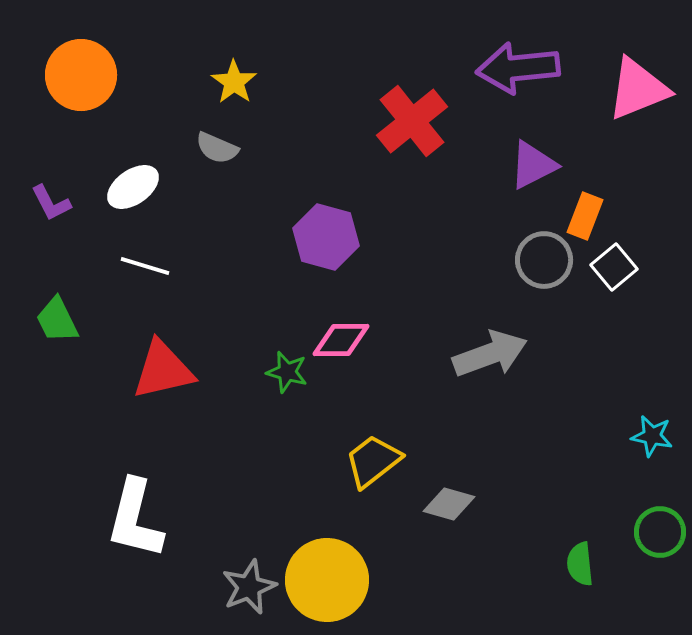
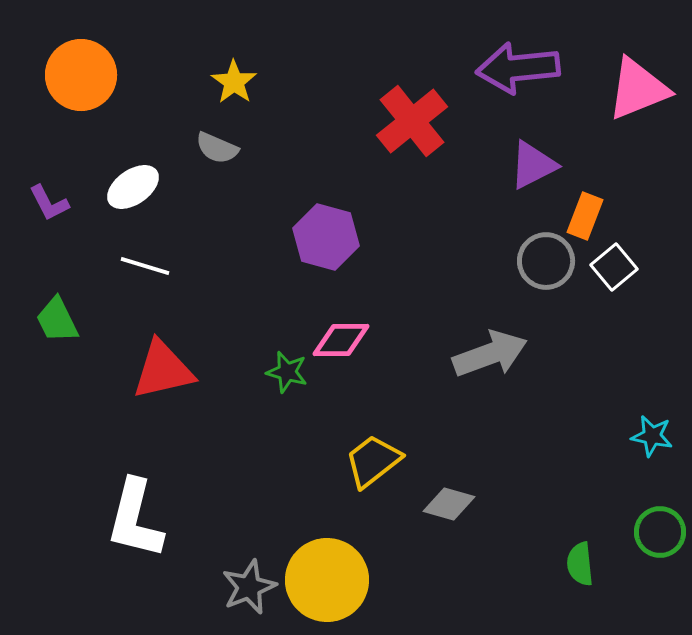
purple L-shape: moved 2 px left
gray circle: moved 2 px right, 1 px down
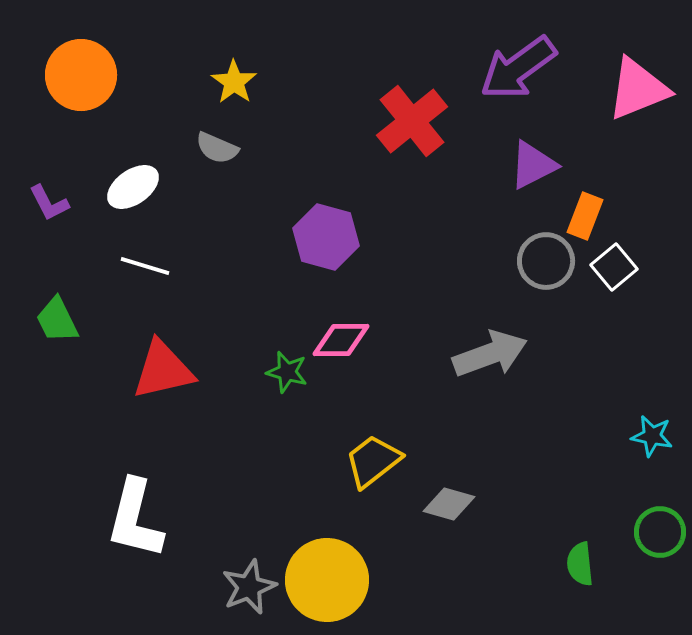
purple arrow: rotated 30 degrees counterclockwise
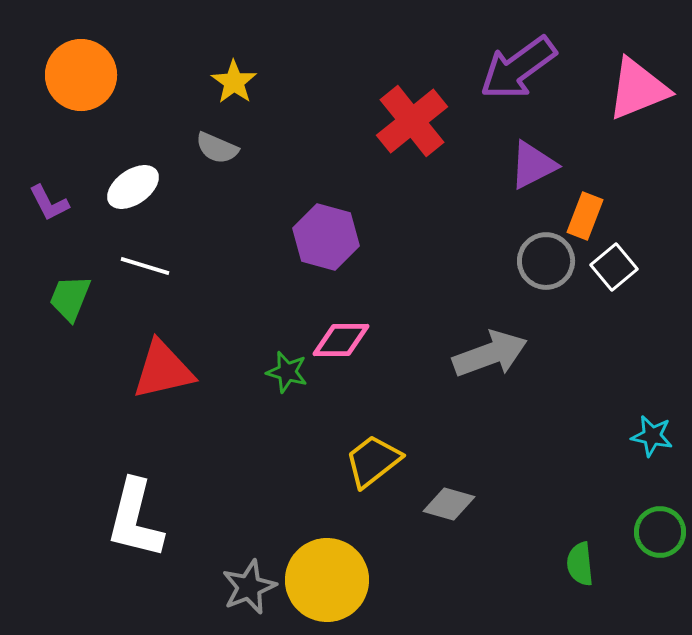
green trapezoid: moved 13 px right, 22 px up; rotated 48 degrees clockwise
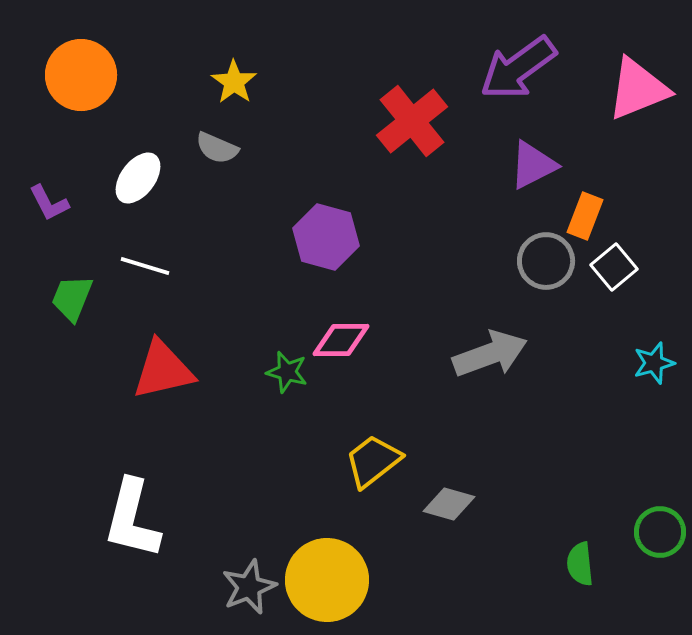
white ellipse: moved 5 px right, 9 px up; rotated 18 degrees counterclockwise
green trapezoid: moved 2 px right
cyan star: moved 2 px right, 73 px up; rotated 27 degrees counterclockwise
white L-shape: moved 3 px left
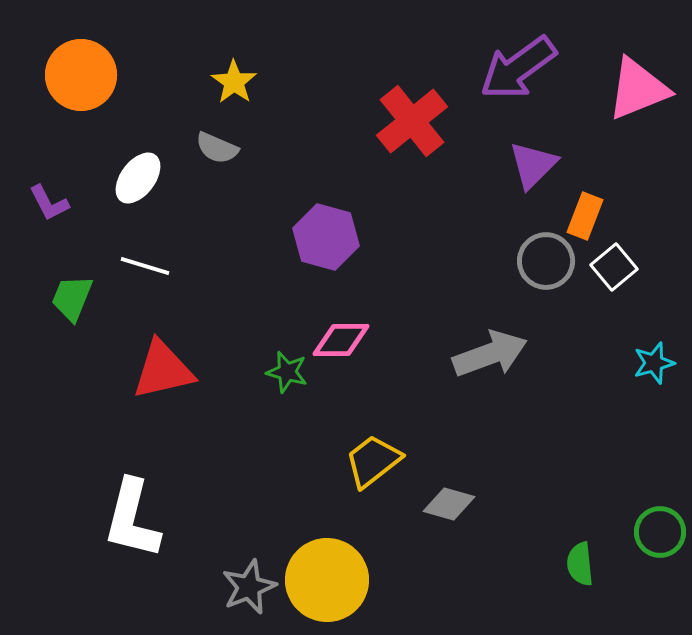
purple triangle: rotated 18 degrees counterclockwise
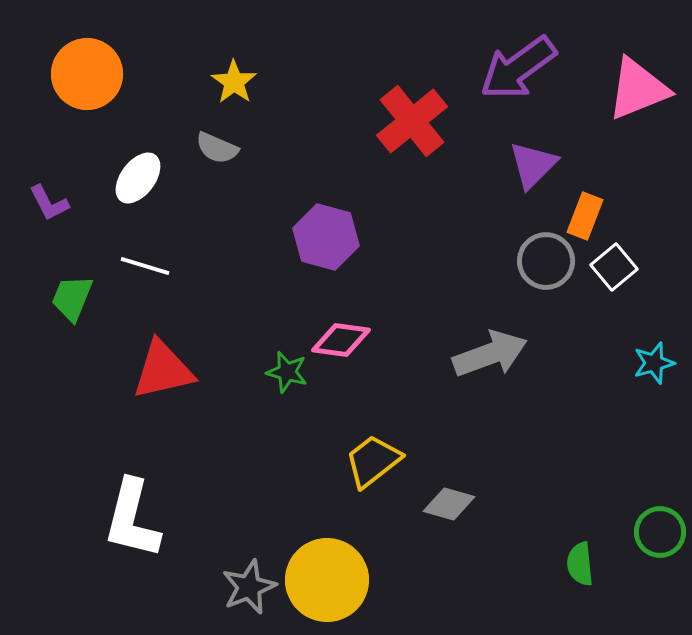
orange circle: moved 6 px right, 1 px up
pink diamond: rotated 8 degrees clockwise
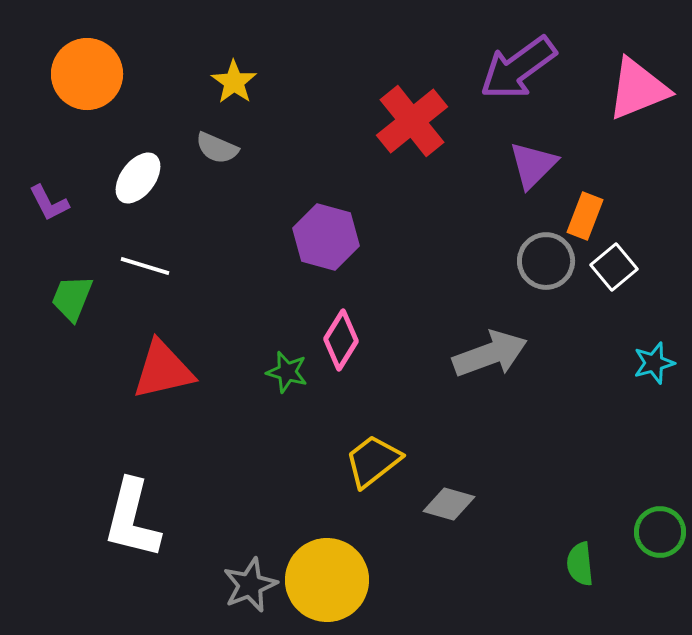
pink diamond: rotated 66 degrees counterclockwise
gray star: moved 1 px right, 2 px up
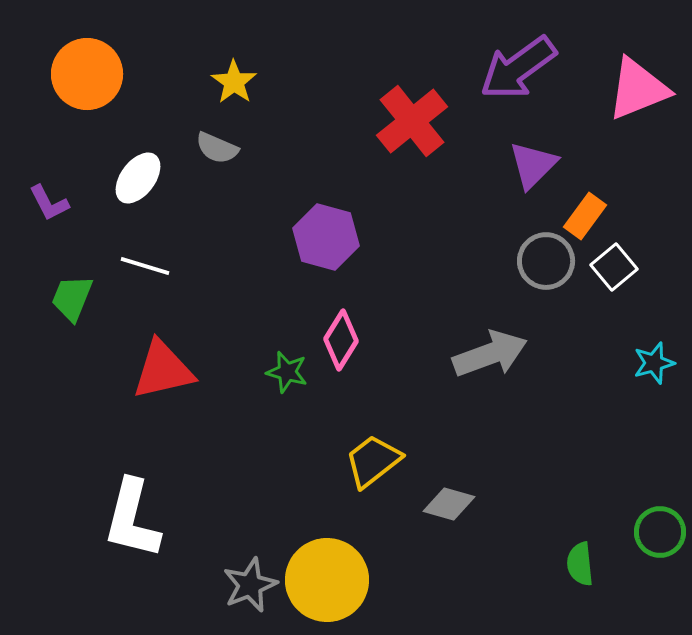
orange rectangle: rotated 15 degrees clockwise
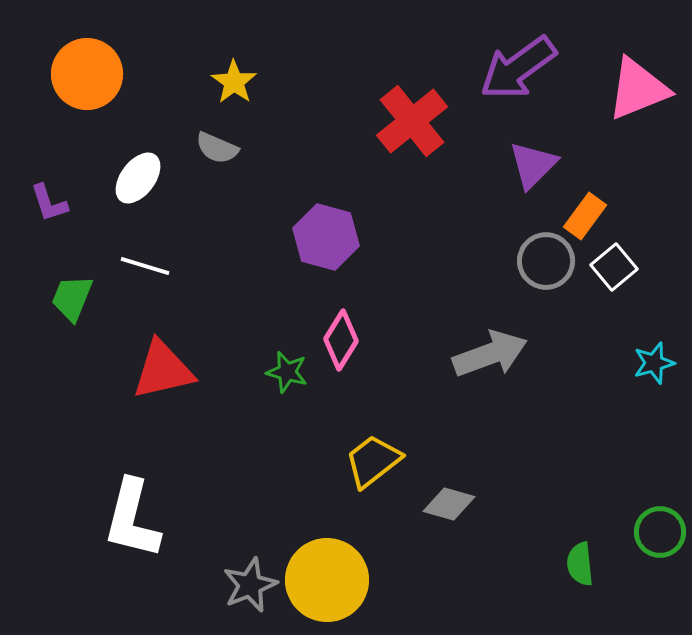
purple L-shape: rotated 9 degrees clockwise
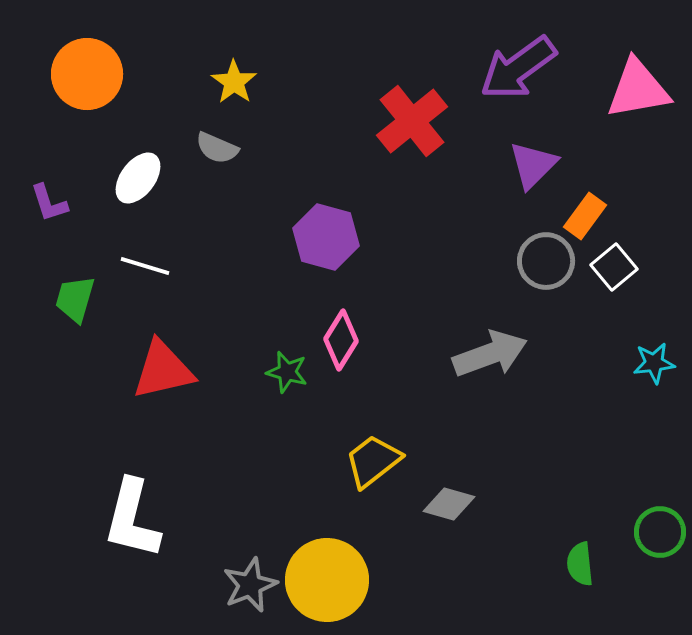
pink triangle: rotated 12 degrees clockwise
green trapezoid: moved 3 px right, 1 px down; rotated 6 degrees counterclockwise
cyan star: rotated 9 degrees clockwise
